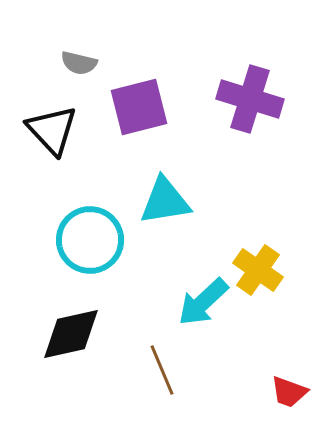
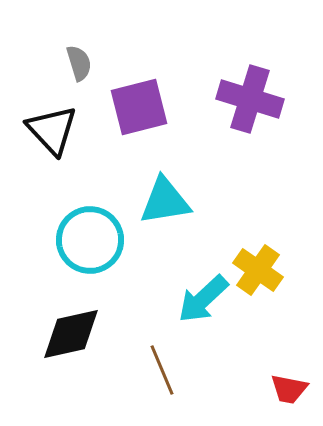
gray semicircle: rotated 120 degrees counterclockwise
cyan arrow: moved 3 px up
red trapezoid: moved 3 px up; rotated 9 degrees counterclockwise
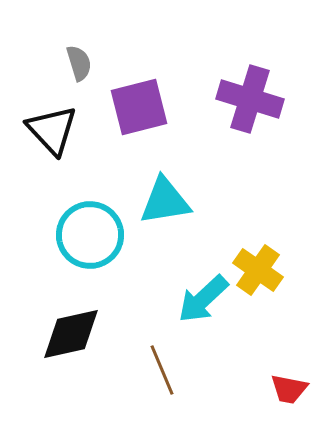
cyan circle: moved 5 px up
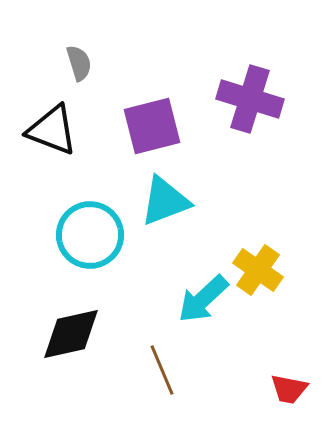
purple square: moved 13 px right, 19 px down
black triangle: rotated 26 degrees counterclockwise
cyan triangle: rotated 12 degrees counterclockwise
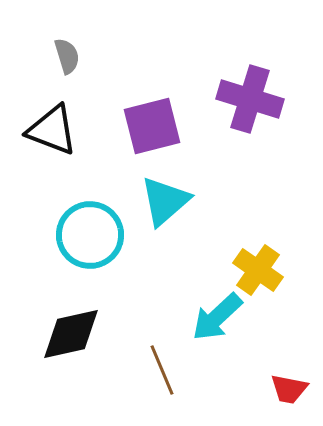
gray semicircle: moved 12 px left, 7 px up
cyan triangle: rotated 20 degrees counterclockwise
cyan arrow: moved 14 px right, 18 px down
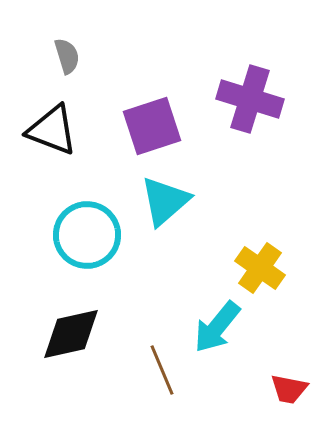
purple square: rotated 4 degrees counterclockwise
cyan circle: moved 3 px left
yellow cross: moved 2 px right, 2 px up
cyan arrow: moved 10 px down; rotated 8 degrees counterclockwise
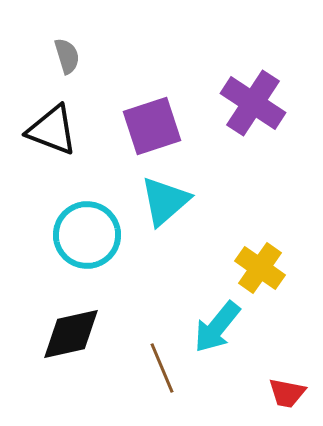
purple cross: moved 3 px right, 4 px down; rotated 16 degrees clockwise
brown line: moved 2 px up
red trapezoid: moved 2 px left, 4 px down
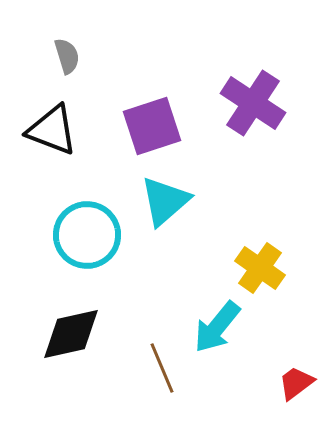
red trapezoid: moved 9 px right, 10 px up; rotated 132 degrees clockwise
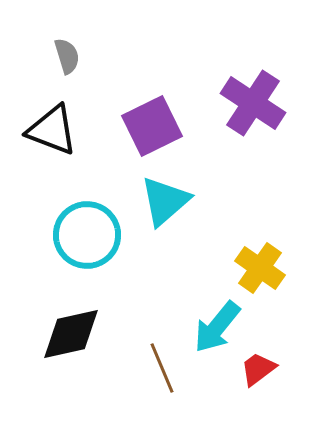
purple square: rotated 8 degrees counterclockwise
red trapezoid: moved 38 px left, 14 px up
